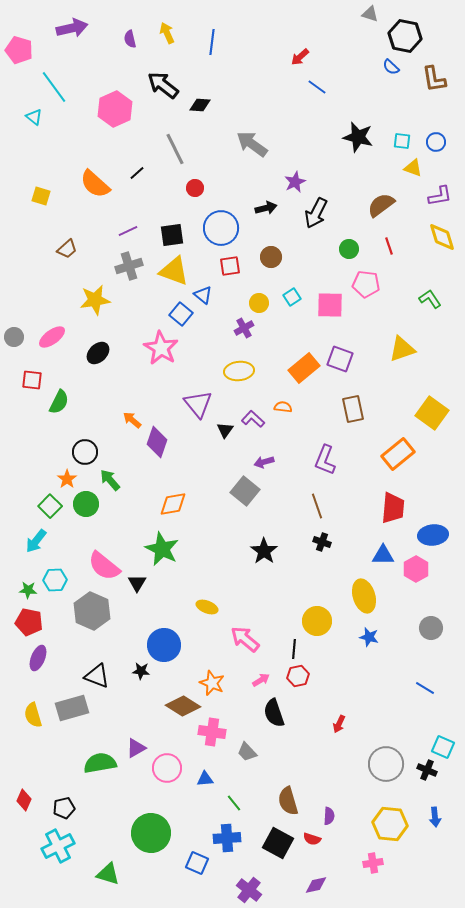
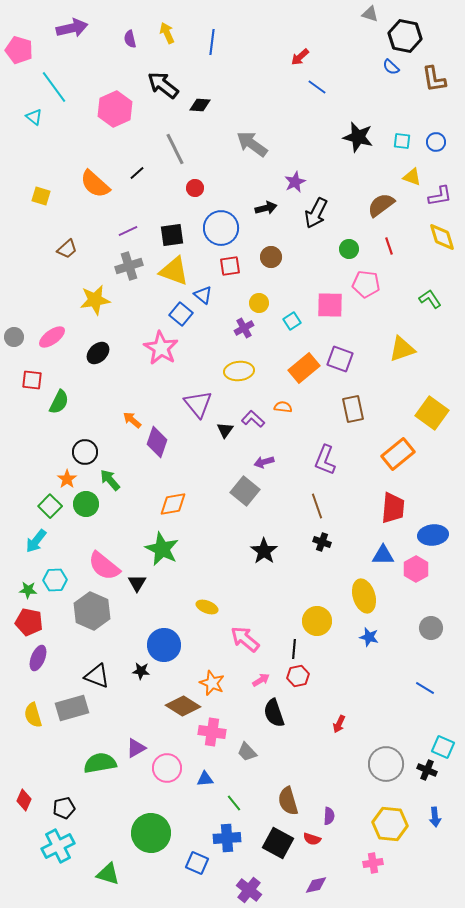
yellow triangle at (413, 168): moved 1 px left, 9 px down
cyan square at (292, 297): moved 24 px down
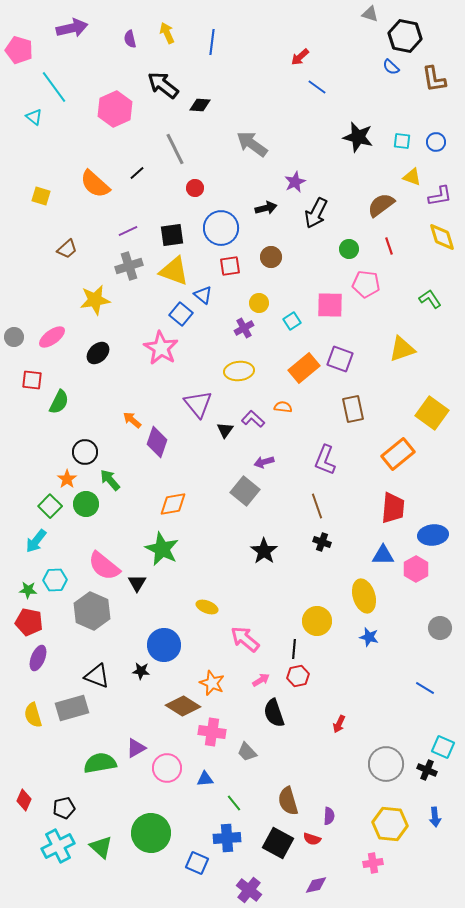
gray circle at (431, 628): moved 9 px right
green triangle at (108, 874): moved 7 px left, 27 px up; rotated 25 degrees clockwise
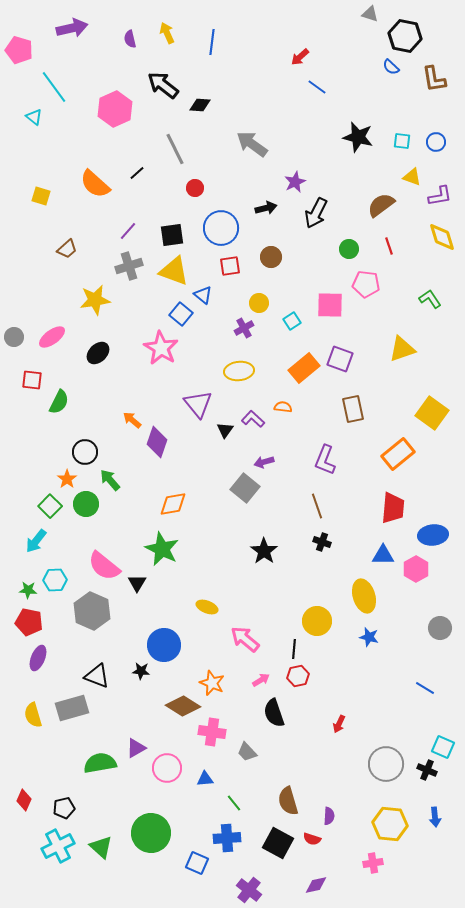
purple line at (128, 231): rotated 24 degrees counterclockwise
gray square at (245, 491): moved 3 px up
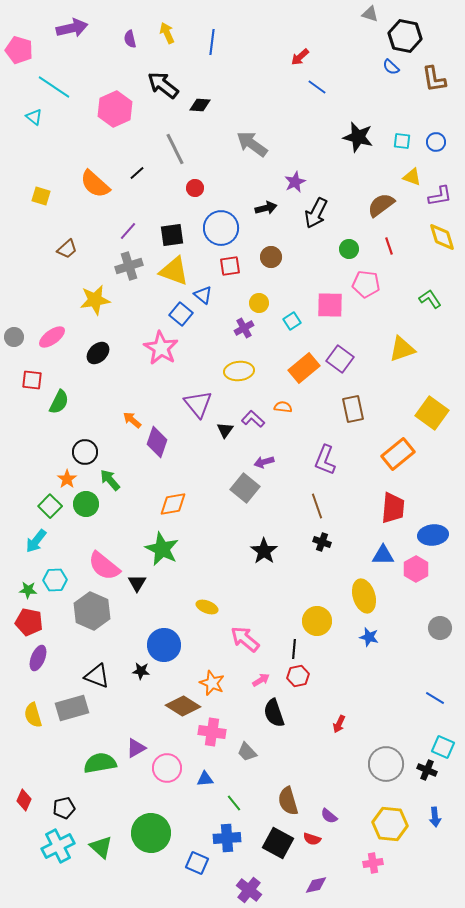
cyan line at (54, 87): rotated 20 degrees counterclockwise
purple square at (340, 359): rotated 16 degrees clockwise
blue line at (425, 688): moved 10 px right, 10 px down
purple semicircle at (329, 816): rotated 126 degrees clockwise
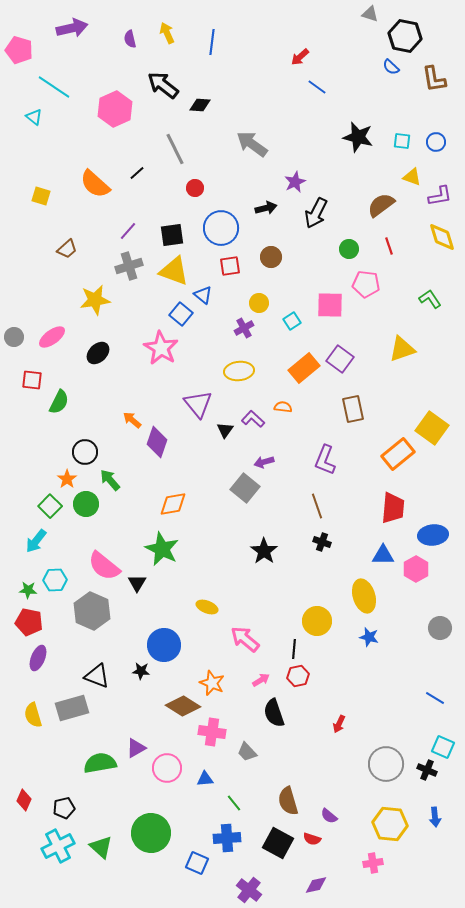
yellow square at (432, 413): moved 15 px down
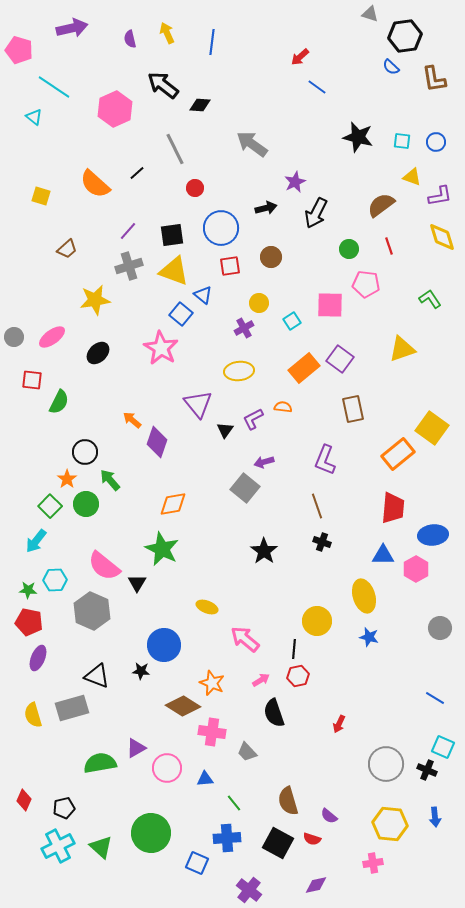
black hexagon at (405, 36): rotated 20 degrees counterclockwise
purple L-shape at (253, 419): rotated 70 degrees counterclockwise
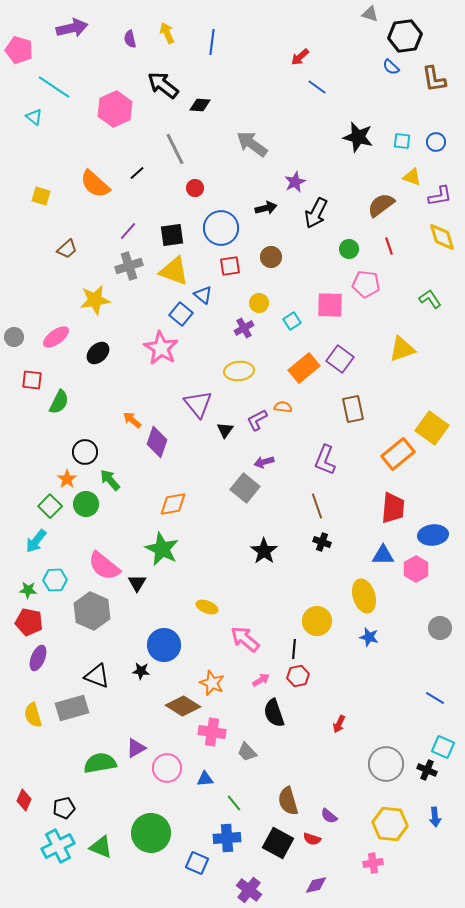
pink ellipse at (52, 337): moved 4 px right
purple L-shape at (253, 419): moved 4 px right, 1 px down
green triangle at (101, 847): rotated 20 degrees counterclockwise
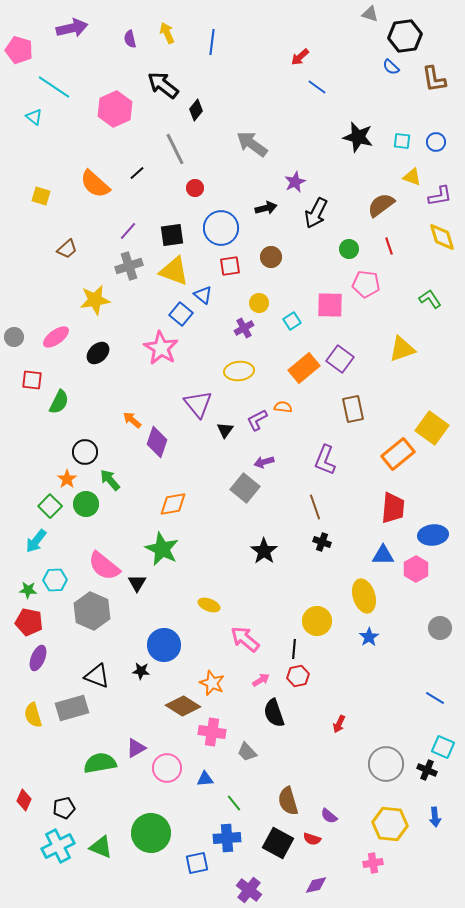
black diamond at (200, 105): moved 4 px left, 5 px down; rotated 55 degrees counterclockwise
brown line at (317, 506): moved 2 px left, 1 px down
yellow ellipse at (207, 607): moved 2 px right, 2 px up
blue star at (369, 637): rotated 24 degrees clockwise
blue square at (197, 863): rotated 35 degrees counterclockwise
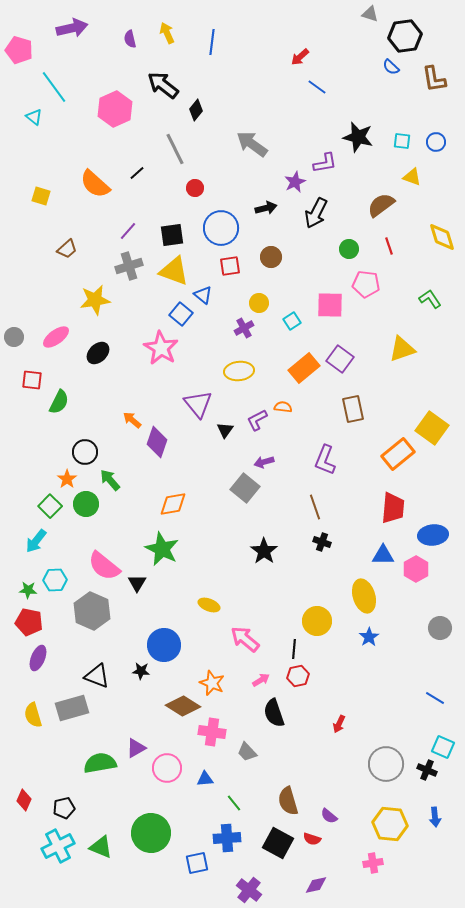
cyan line at (54, 87): rotated 20 degrees clockwise
purple L-shape at (440, 196): moved 115 px left, 33 px up
